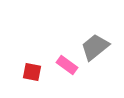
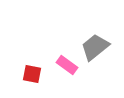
red square: moved 2 px down
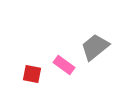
pink rectangle: moved 3 px left
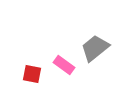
gray trapezoid: moved 1 px down
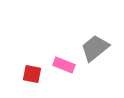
pink rectangle: rotated 15 degrees counterclockwise
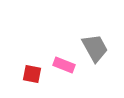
gray trapezoid: rotated 100 degrees clockwise
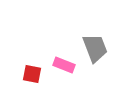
gray trapezoid: rotated 8 degrees clockwise
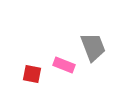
gray trapezoid: moved 2 px left, 1 px up
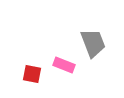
gray trapezoid: moved 4 px up
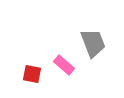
pink rectangle: rotated 20 degrees clockwise
